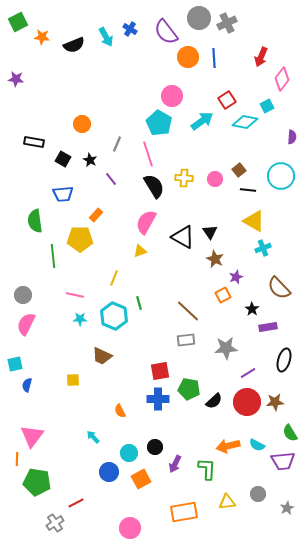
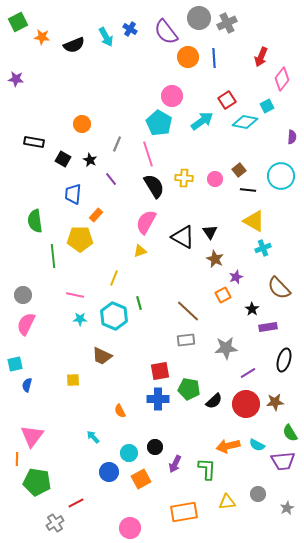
blue trapezoid at (63, 194): moved 10 px right; rotated 100 degrees clockwise
red circle at (247, 402): moved 1 px left, 2 px down
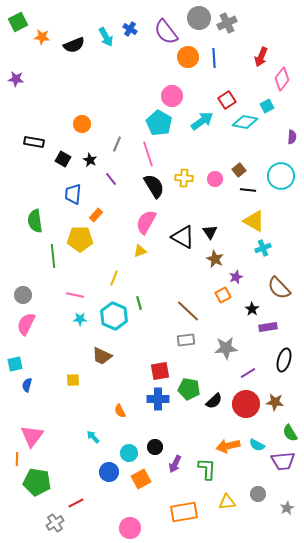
brown star at (275, 402): rotated 12 degrees clockwise
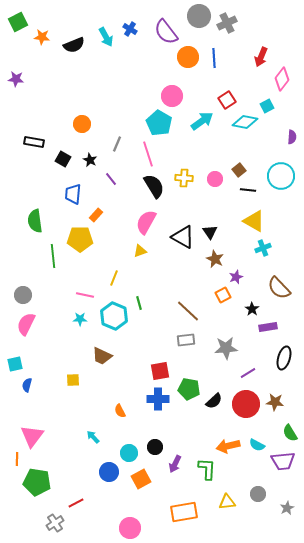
gray circle at (199, 18): moved 2 px up
pink line at (75, 295): moved 10 px right
black ellipse at (284, 360): moved 2 px up
